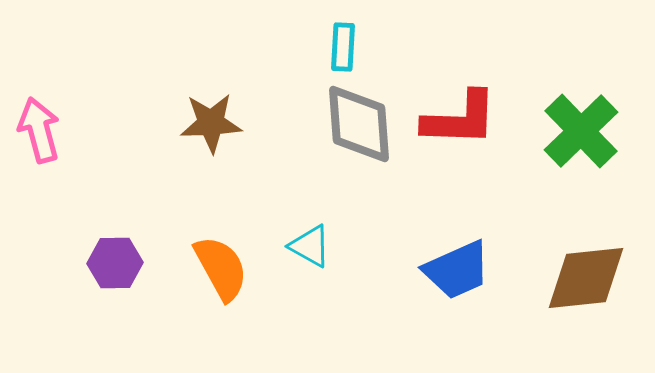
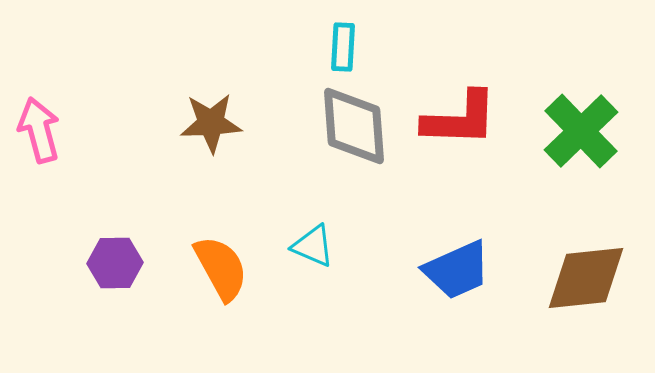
gray diamond: moved 5 px left, 2 px down
cyan triangle: moved 3 px right; rotated 6 degrees counterclockwise
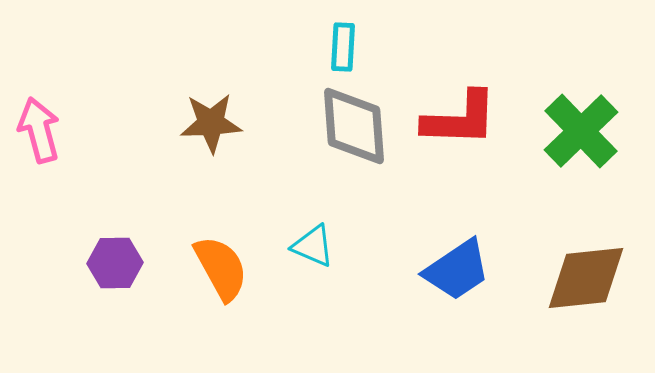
blue trapezoid: rotated 10 degrees counterclockwise
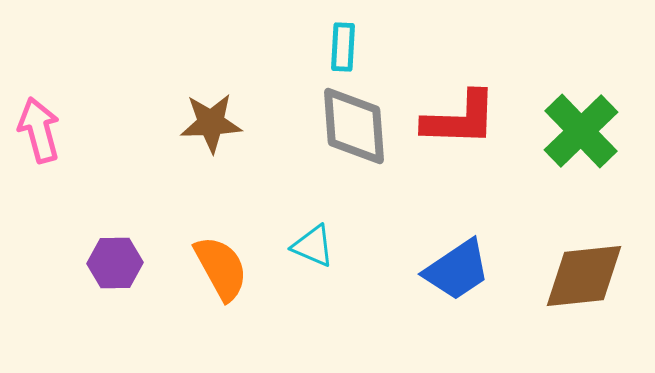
brown diamond: moved 2 px left, 2 px up
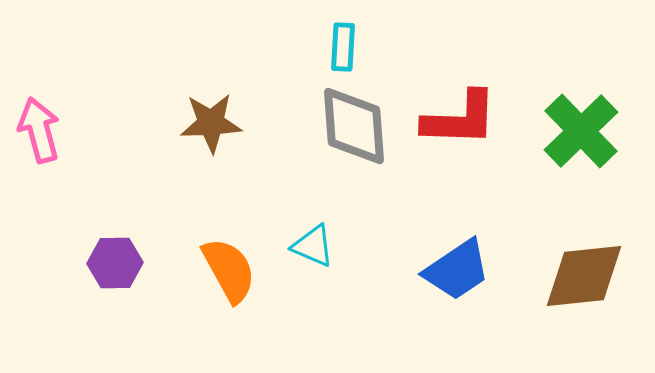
orange semicircle: moved 8 px right, 2 px down
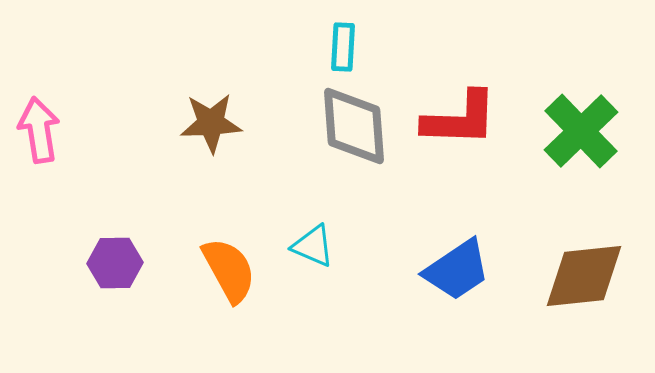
pink arrow: rotated 6 degrees clockwise
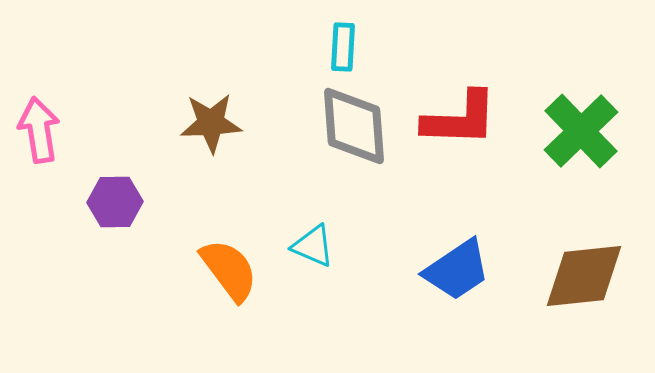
purple hexagon: moved 61 px up
orange semicircle: rotated 8 degrees counterclockwise
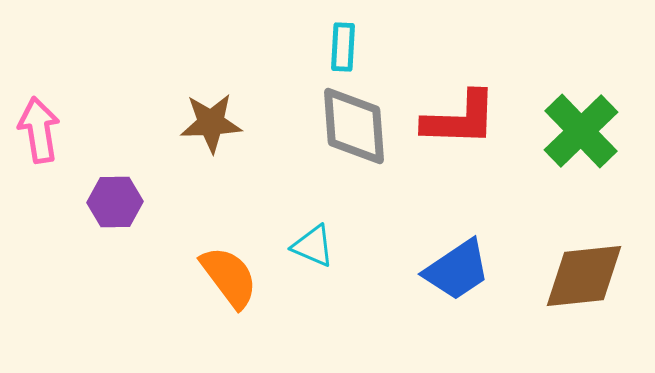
orange semicircle: moved 7 px down
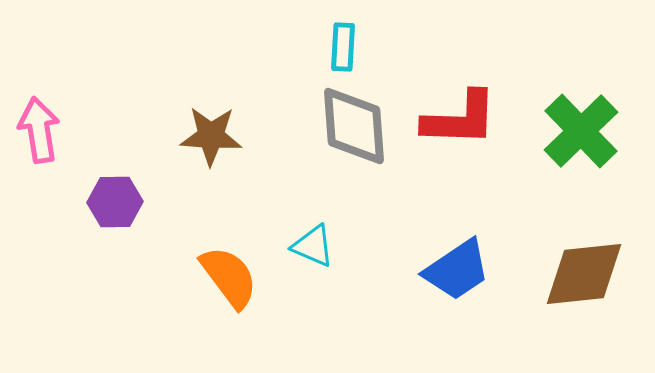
brown star: moved 13 px down; rotated 6 degrees clockwise
brown diamond: moved 2 px up
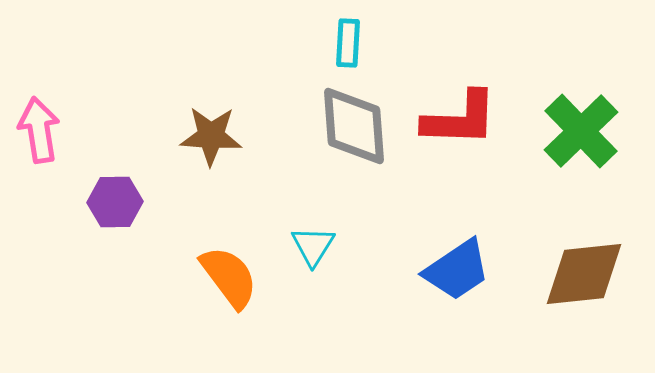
cyan rectangle: moved 5 px right, 4 px up
cyan triangle: rotated 39 degrees clockwise
